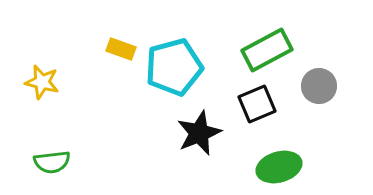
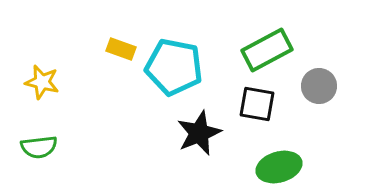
cyan pentagon: rotated 26 degrees clockwise
black square: rotated 33 degrees clockwise
green semicircle: moved 13 px left, 15 px up
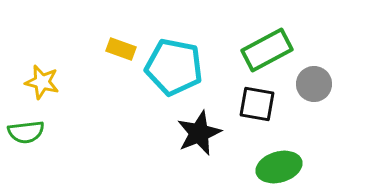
gray circle: moved 5 px left, 2 px up
green semicircle: moved 13 px left, 15 px up
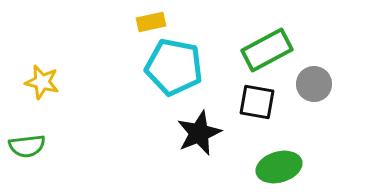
yellow rectangle: moved 30 px right, 27 px up; rotated 32 degrees counterclockwise
black square: moved 2 px up
green semicircle: moved 1 px right, 14 px down
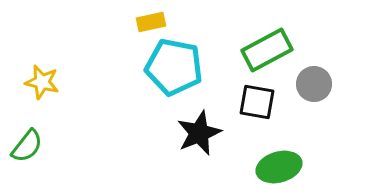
green semicircle: rotated 45 degrees counterclockwise
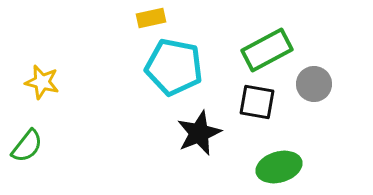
yellow rectangle: moved 4 px up
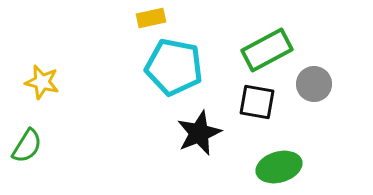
green semicircle: rotated 6 degrees counterclockwise
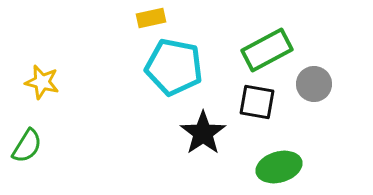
black star: moved 4 px right; rotated 12 degrees counterclockwise
